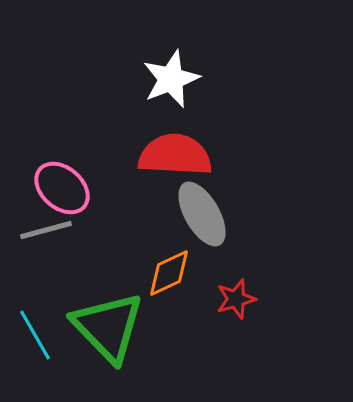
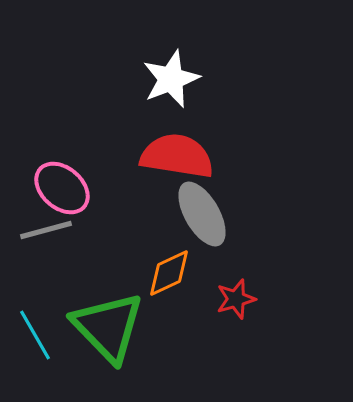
red semicircle: moved 2 px right, 1 px down; rotated 6 degrees clockwise
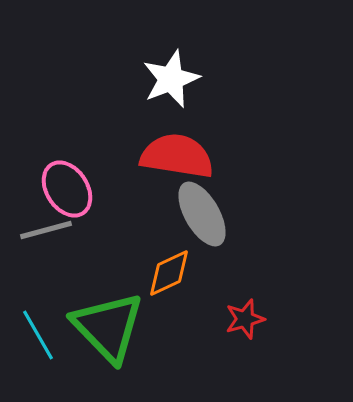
pink ellipse: moved 5 px right, 1 px down; rotated 16 degrees clockwise
red star: moved 9 px right, 20 px down
cyan line: moved 3 px right
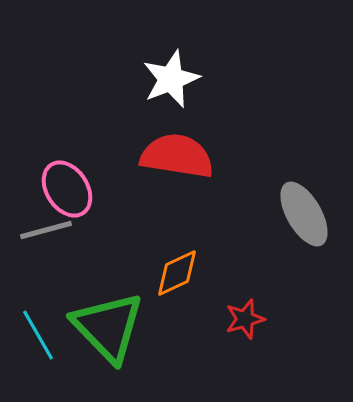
gray ellipse: moved 102 px right
orange diamond: moved 8 px right
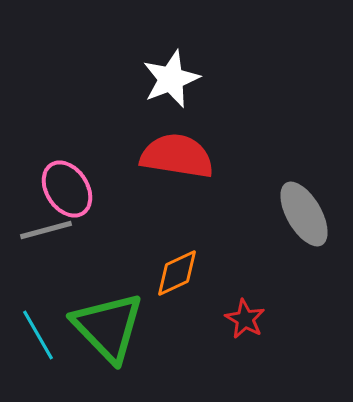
red star: rotated 27 degrees counterclockwise
